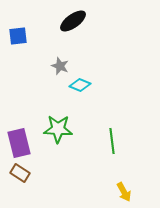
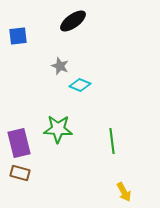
brown rectangle: rotated 18 degrees counterclockwise
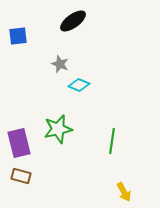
gray star: moved 2 px up
cyan diamond: moved 1 px left
green star: rotated 16 degrees counterclockwise
green line: rotated 15 degrees clockwise
brown rectangle: moved 1 px right, 3 px down
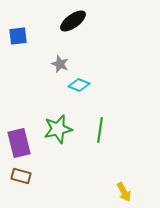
green line: moved 12 px left, 11 px up
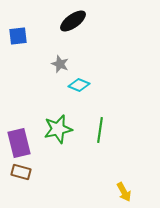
brown rectangle: moved 4 px up
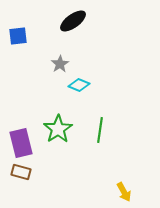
gray star: rotated 18 degrees clockwise
green star: rotated 20 degrees counterclockwise
purple rectangle: moved 2 px right
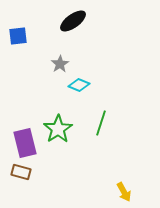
green line: moved 1 px right, 7 px up; rotated 10 degrees clockwise
purple rectangle: moved 4 px right
